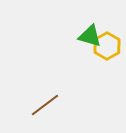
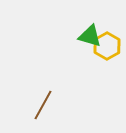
brown line: moved 2 px left; rotated 24 degrees counterclockwise
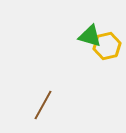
yellow hexagon: rotated 16 degrees clockwise
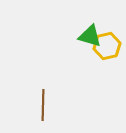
brown line: rotated 28 degrees counterclockwise
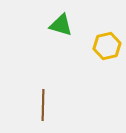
green triangle: moved 29 px left, 11 px up
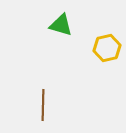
yellow hexagon: moved 2 px down
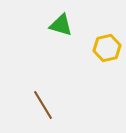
brown line: rotated 32 degrees counterclockwise
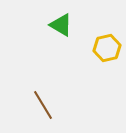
green triangle: rotated 15 degrees clockwise
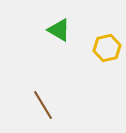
green triangle: moved 2 px left, 5 px down
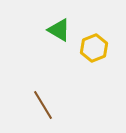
yellow hexagon: moved 13 px left; rotated 8 degrees counterclockwise
